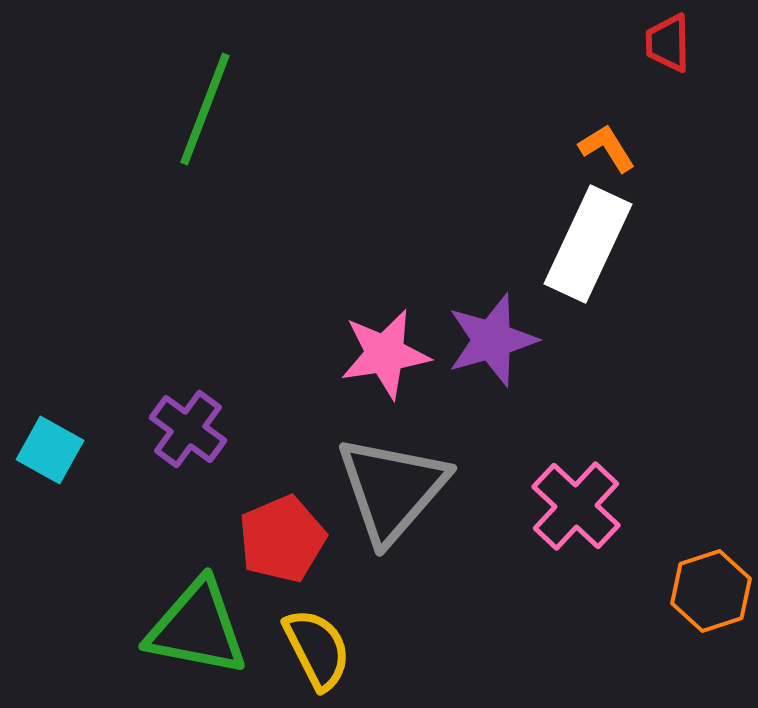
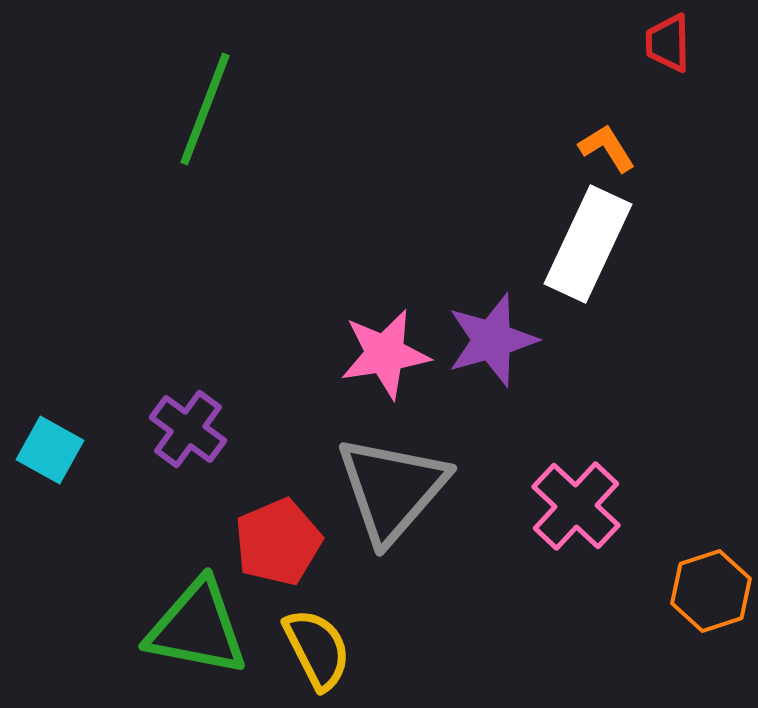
red pentagon: moved 4 px left, 3 px down
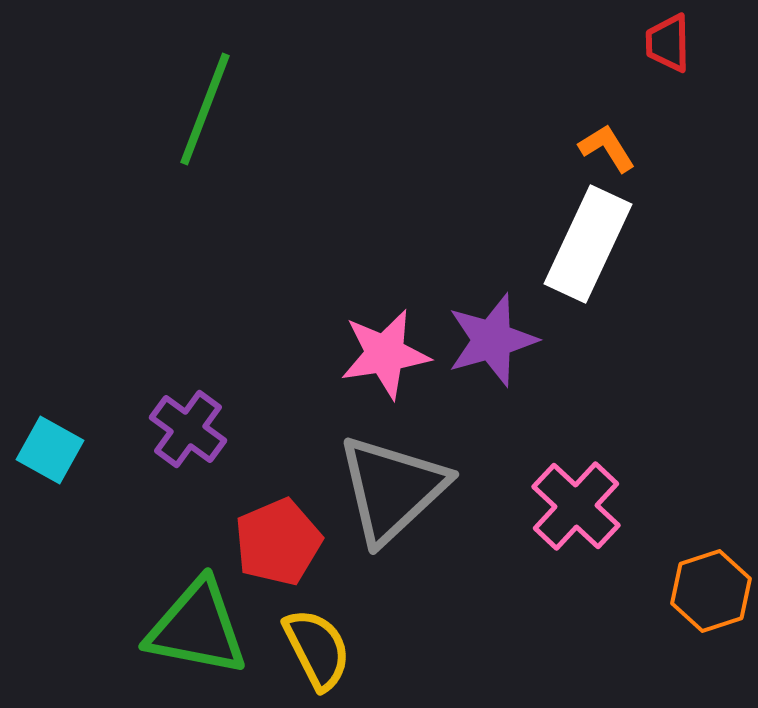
gray triangle: rotated 6 degrees clockwise
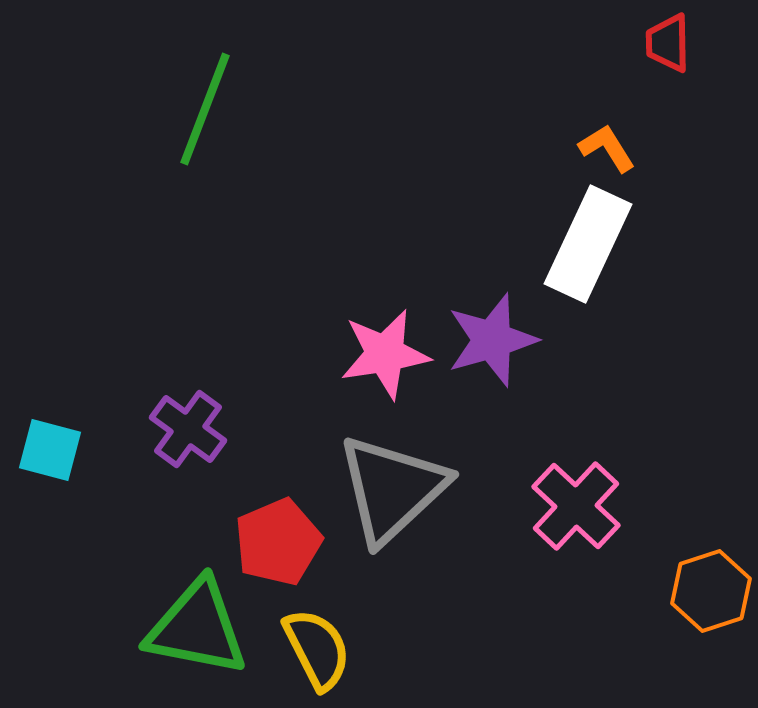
cyan square: rotated 14 degrees counterclockwise
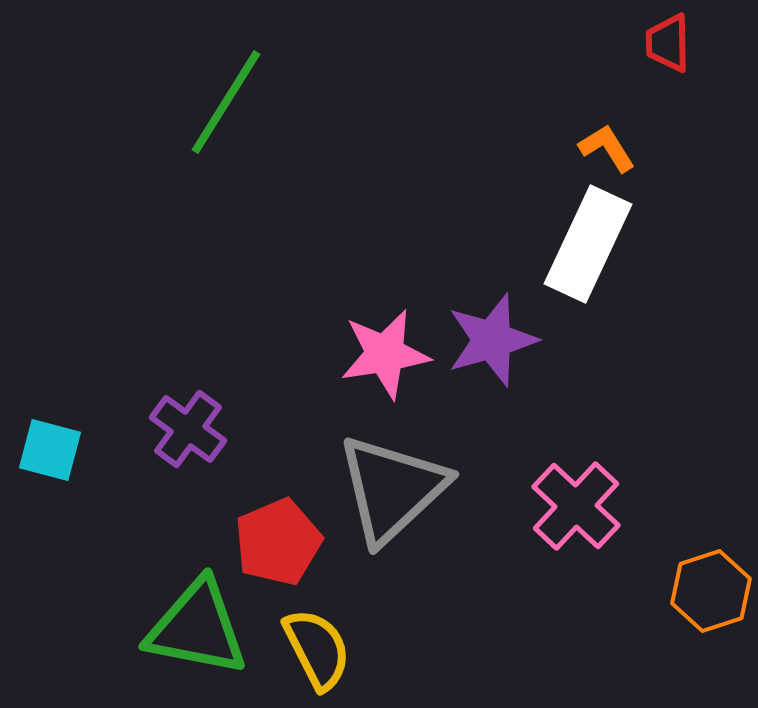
green line: moved 21 px right, 7 px up; rotated 11 degrees clockwise
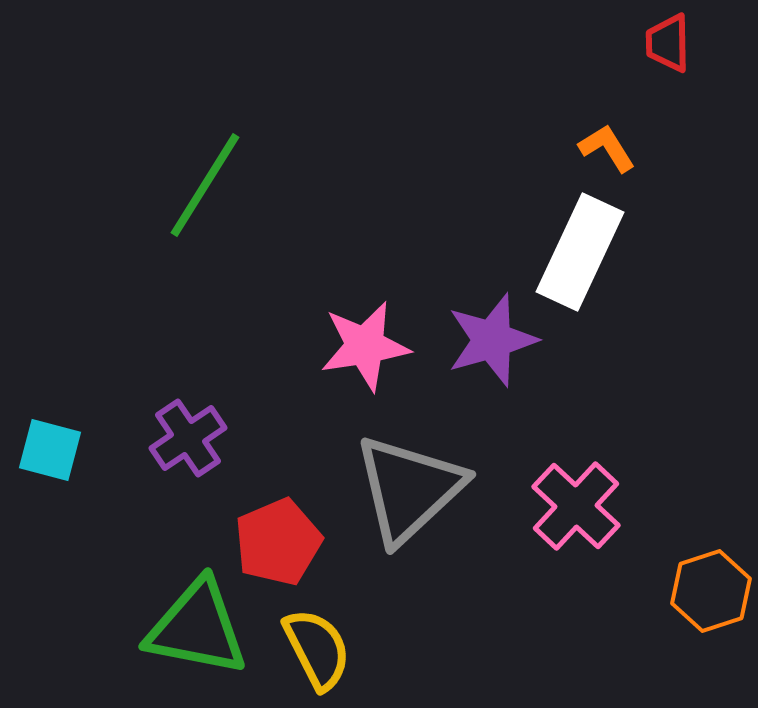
green line: moved 21 px left, 83 px down
white rectangle: moved 8 px left, 8 px down
pink star: moved 20 px left, 8 px up
purple cross: moved 9 px down; rotated 20 degrees clockwise
gray triangle: moved 17 px right
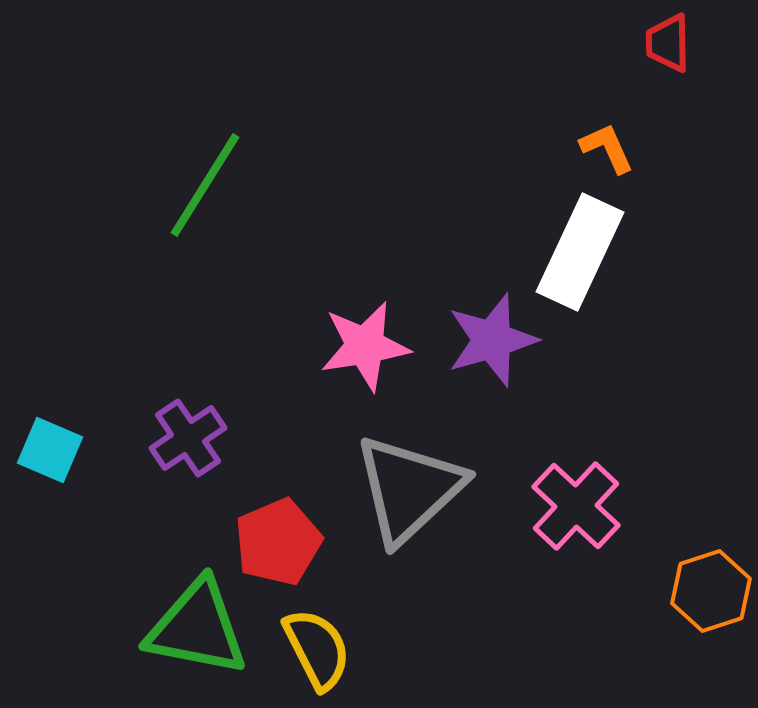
orange L-shape: rotated 8 degrees clockwise
cyan square: rotated 8 degrees clockwise
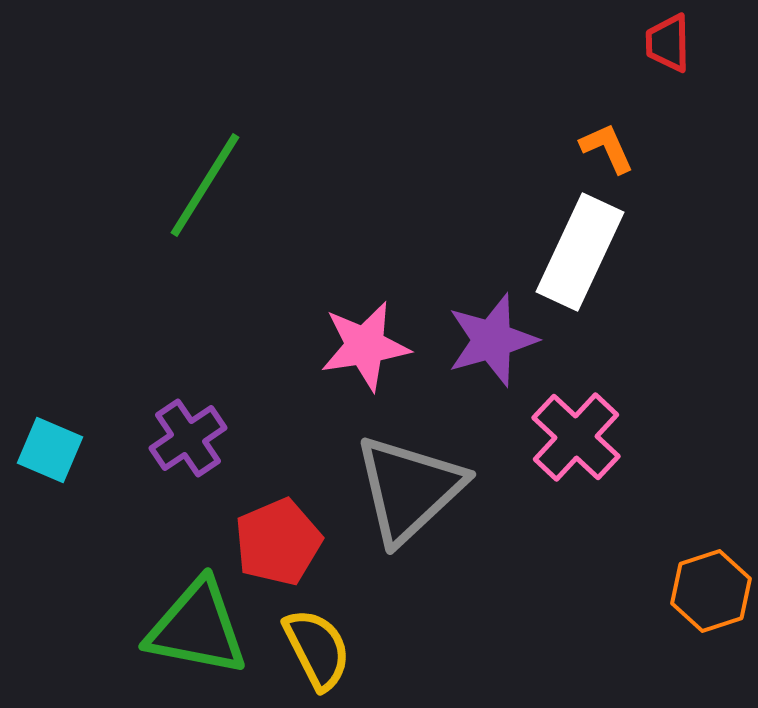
pink cross: moved 69 px up
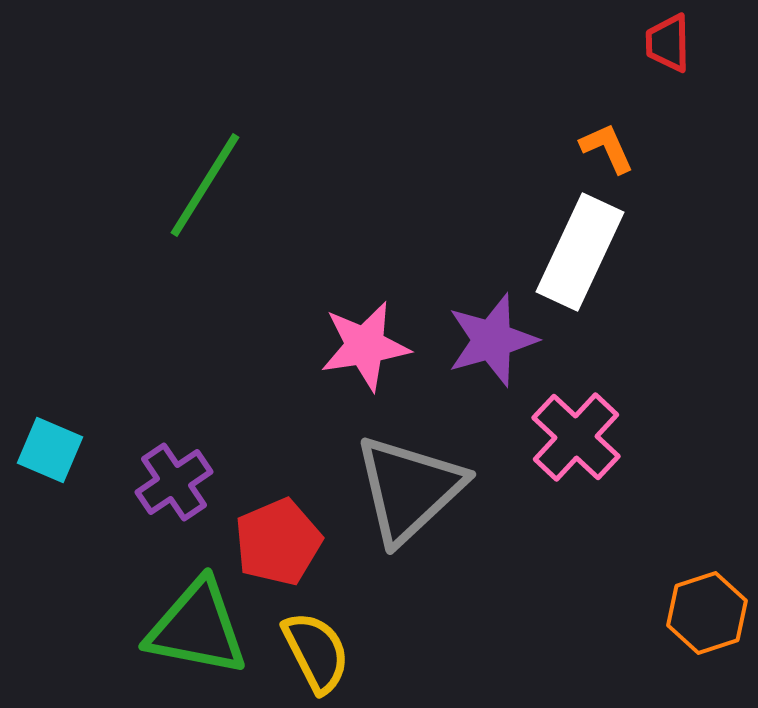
purple cross: moved 14 px left, 44 px down
orange hexagon: moved 4 px left, 22 px down
yellow semicircle: moved 1 px left, 3 px down
